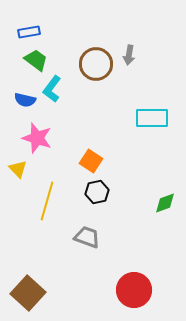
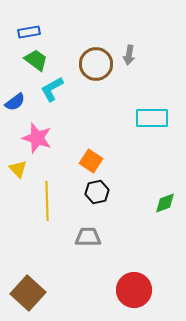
cyan L-shape: rotated 24 degrees clockwise
blue semicircle: moved 10 px left, 2 px down; rotated 50 degrees counterclockwise
yellow line: rotated 18 degrees counterclockwise
gray trapezoid: moved 1 px right; rotated 20 degrees counterclockwise
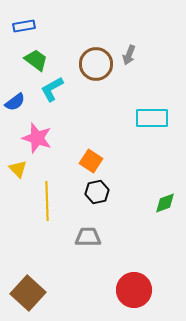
blue rectangle: moved 5 px left, 6 px up
gray arrow: rotated 12 degrees clockwise
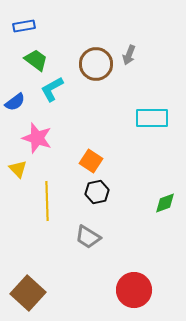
gray trapezoid: rotated 148 degrees counterclockwise
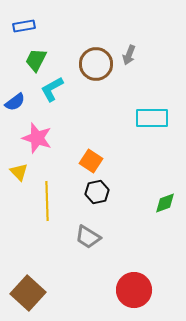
green trapezoid: rotated 100 degrees counterclockwise
yellow triangle: moved 1 px right, 3 px down
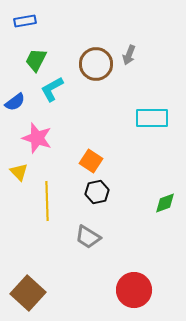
blue rectangle: moved 1 px right, 5 px up
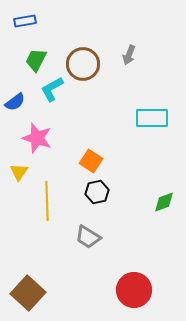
brown circle: moved 13 px left
yellow triangle: rotated 18 degrees clockwise
green diamond: moved 1 px left, 1 px up
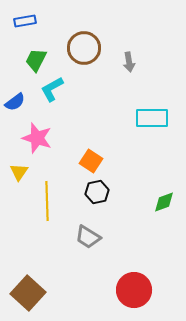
gray arrow: moved 7 px down; rotated 30 degrees counterclockwise
brown circle: moved 1 px right, 16 px up
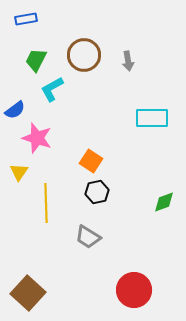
blue rectangle: moved 1 px right, 2 px up
brown circle: moved 7 px down
gray arrow: moved 1 px left, 1 px up
blue semicircle: moved 8 px down
yellow line: moved 1 px left, 2 px down
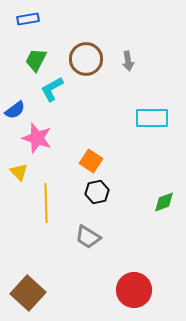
blue rectangle: moved 2 px right
brown circle: moved 2 px right, 4 px down
yellow triangle: rotated 18 degrees counterclockwise
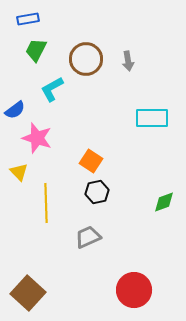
green trapezoid: moved 10 px up
gray trapezoid: rotated 124 degrees clockwise
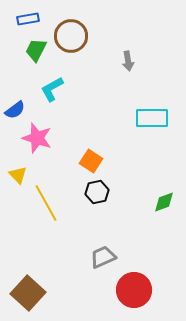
brown circle: moved 15 px left, 23 px up
yellow triangle: moved 1 px left, 3 px down
yellow line: rotated 27 degrees counterclockwise
gray trapezoid: moved 15 px right, 20 px down
